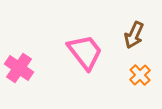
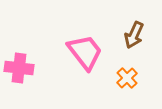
pink cross: rotated 28 degrees counterclockwise
orange cross: moved 13 px left, 3 px down
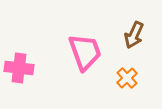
pink trapezoid: rotated 18 degrees clockwise
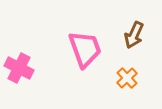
pink trapezoid: moved 3 px up
pink cross: rotated 20 degrees clockwise
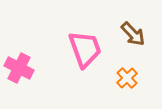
brown arrow: moved 1 px left, 1 px up; rotated 68 degrees counterclockwise
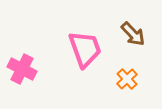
pink cross: moved 3 px right, 1 px down
orange cross: moved 1 px down
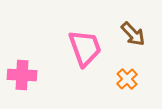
pink trapezoid: moved 1 px up
pink cross: moved 6 px down; rotated 24 degrees counterclockwise
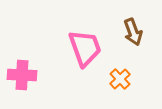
brown arrow: moved 2 px up; rotated 24 degrees clockwise
orange cross: moved 7 px left
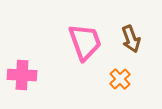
brown arrow: moved 2 px left, 7 px down
pink trapezoid: moved 6 px up
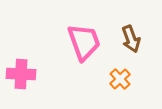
pink trapezoid: moved 1 px left
pink cross: moved 1 px left, 1 px up
